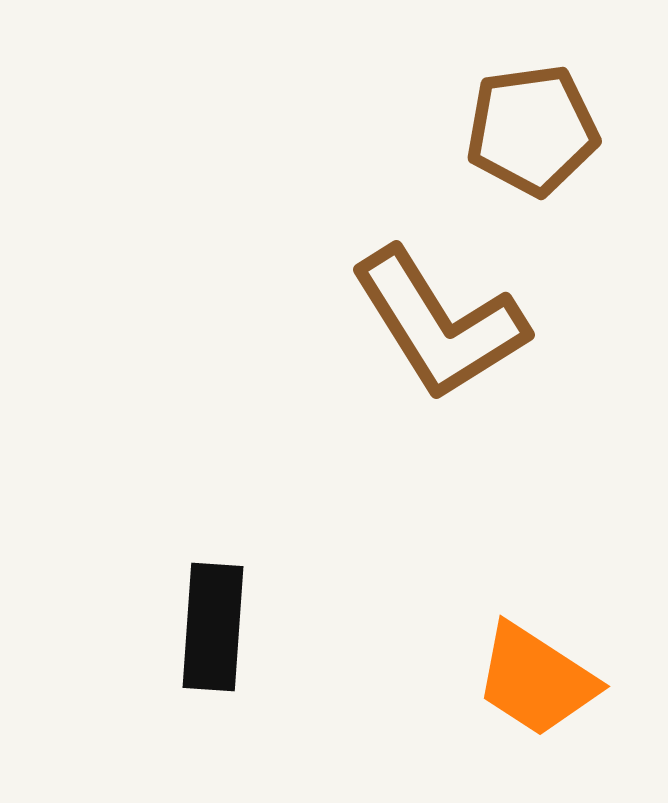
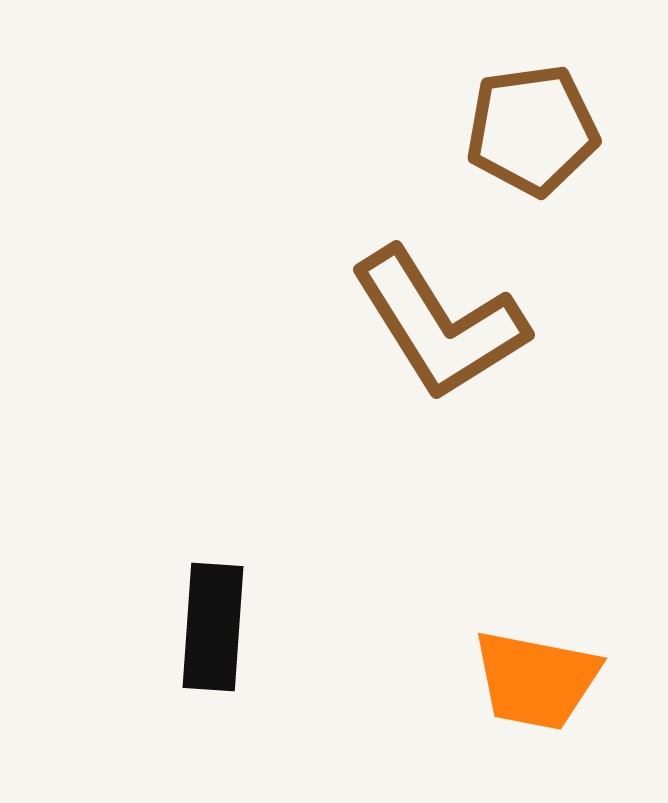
orange trapezoid: rotated 22 degrees counterclockwise
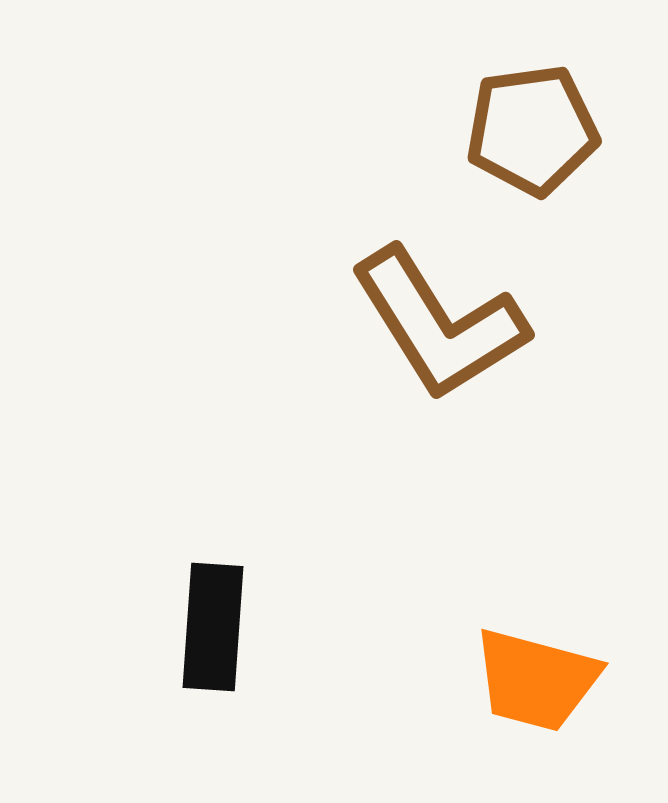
orange trapezoid: rotated 4 degrees clockwise
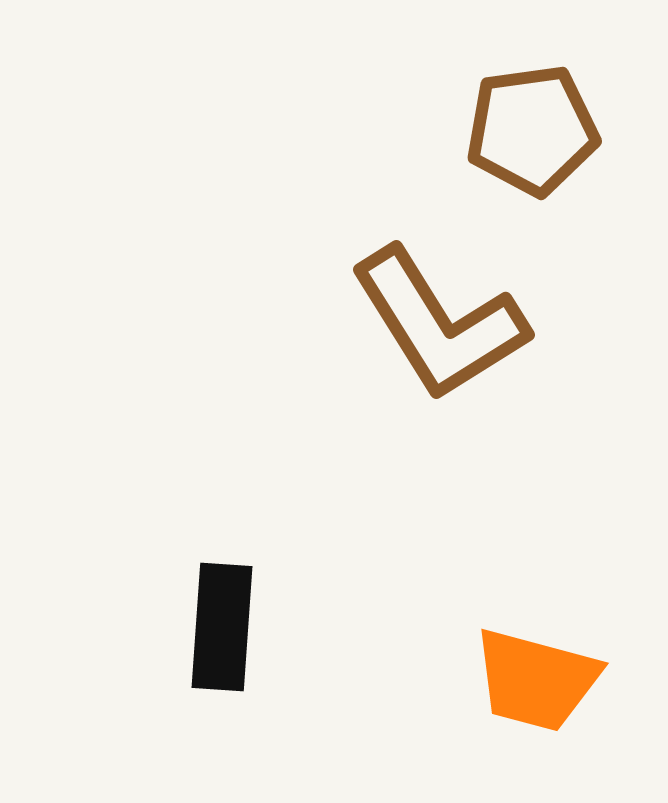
black rectangle: moved 9 px right
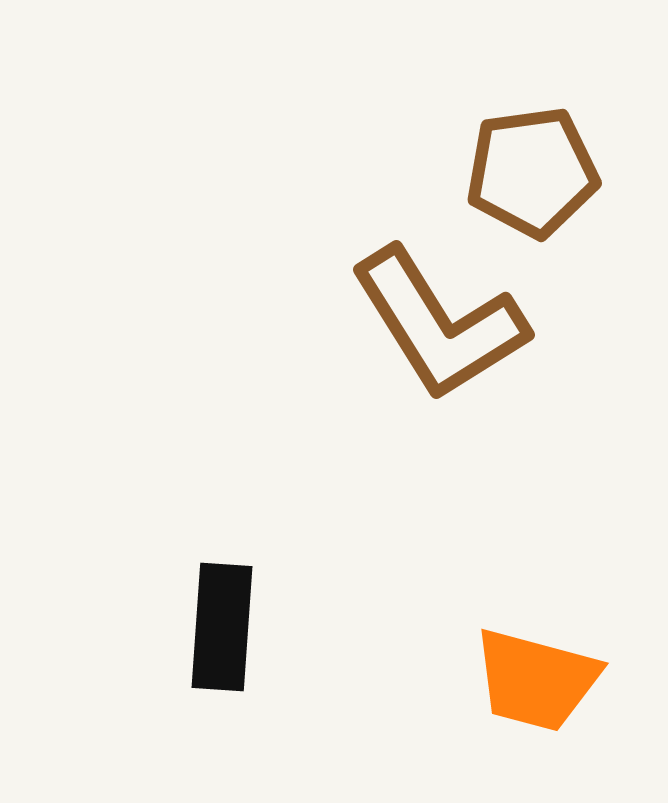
brown pentagon: moved 42 px down
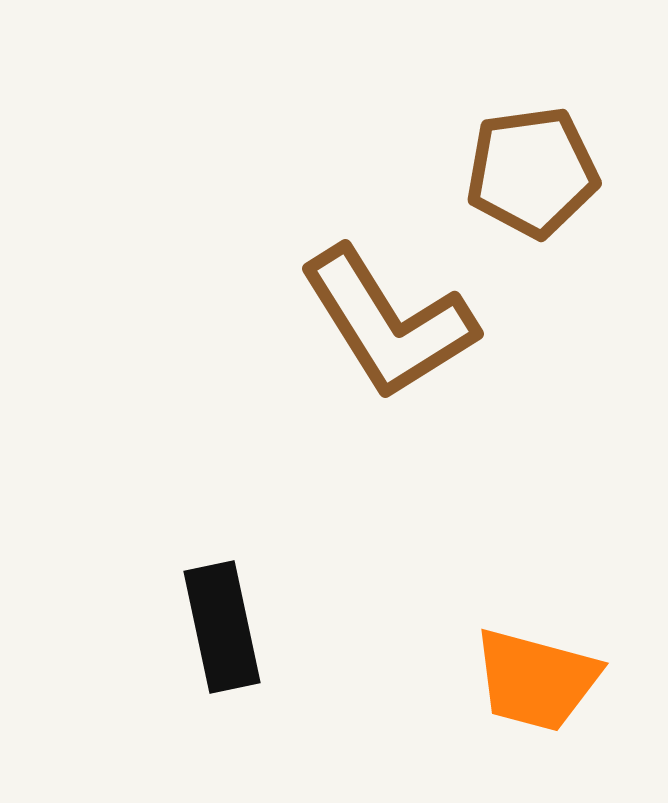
brown L-shape: moved 51 px left, 1 px up
black rectangle: rotated 16 degrees counterclockwise
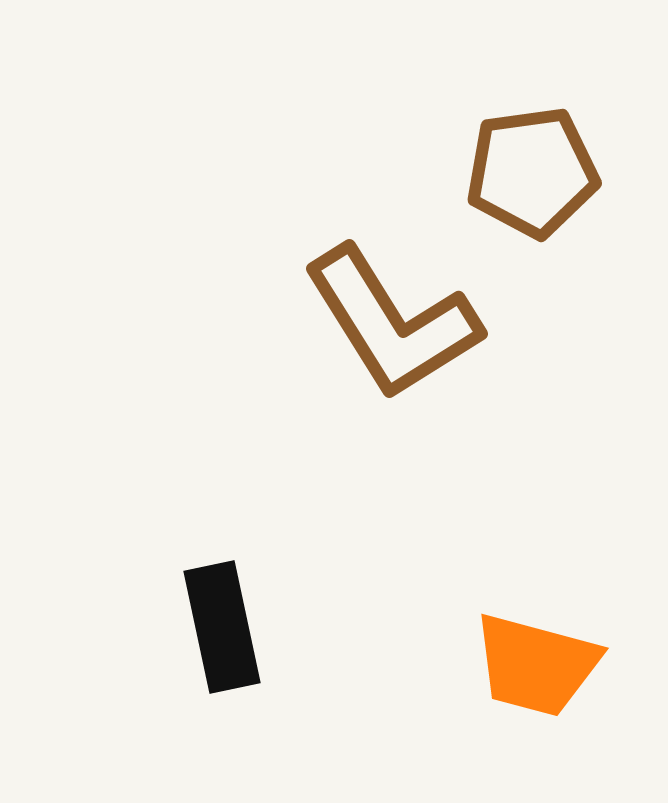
brown L-shape: moved 4 px right
orange trapezoid: moved 15 px up
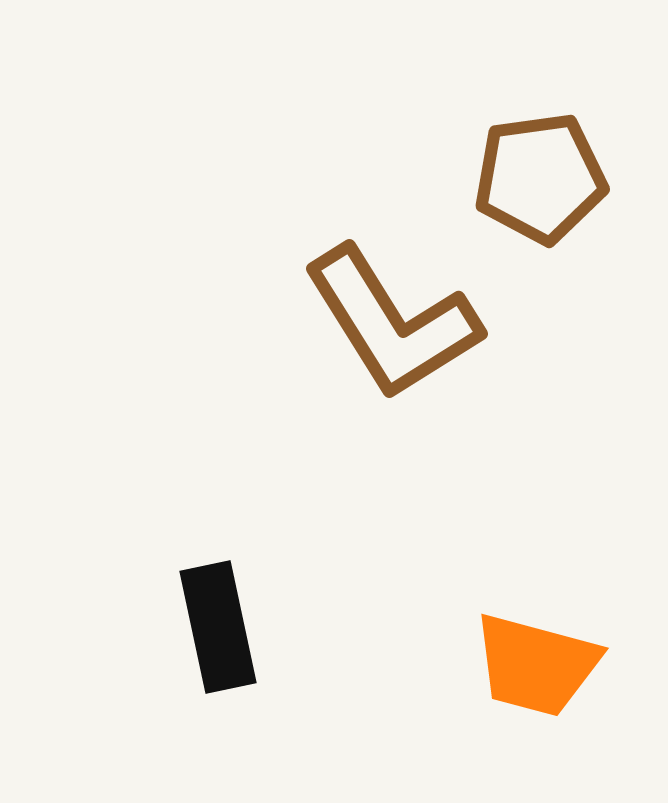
brown pentagon: moved 8 px right, 6 px down
black rectangle: moved 4 px left
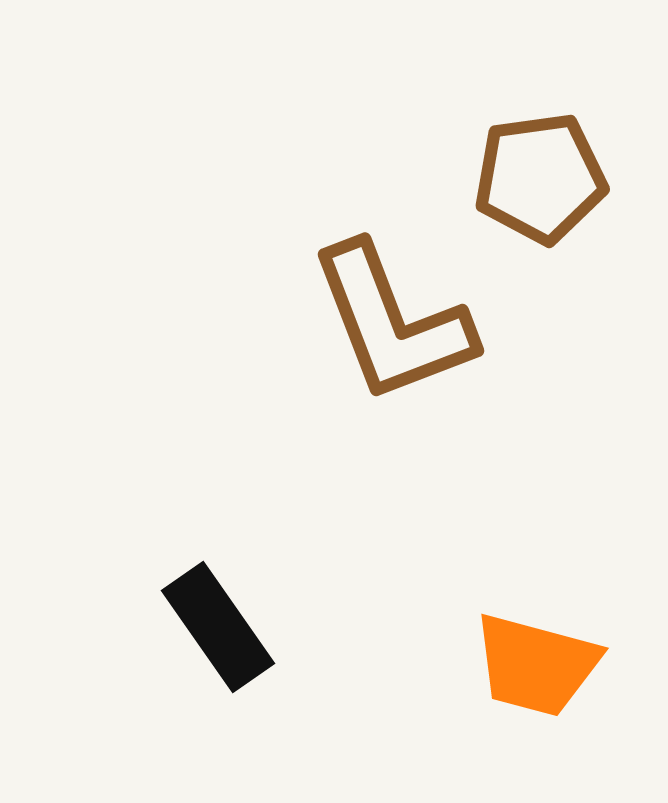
brown L-shape: rotated 11 degrees clockwise
black rectangle: rotated 23 degrees counterclockwise
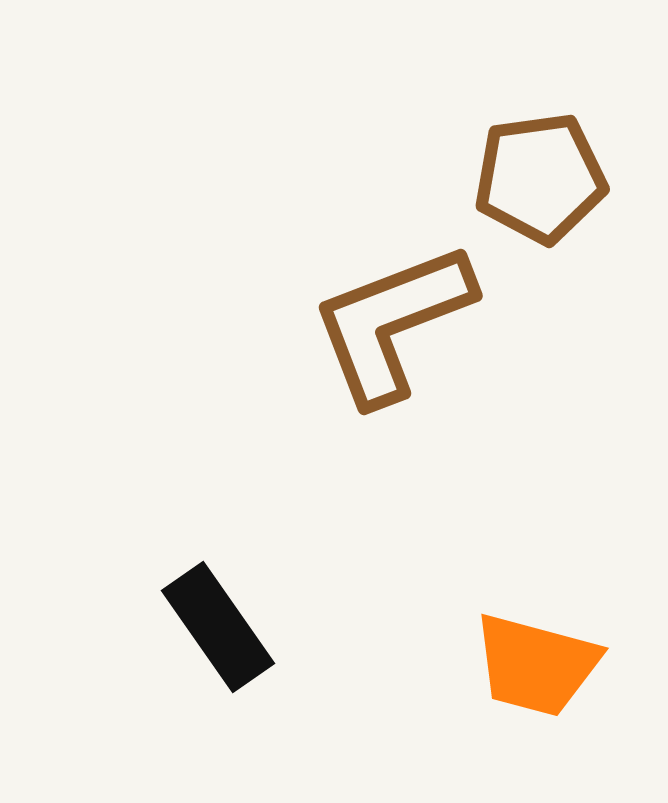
brown L-shape: rotated 90 degrees clockwise
